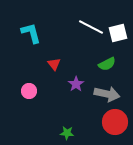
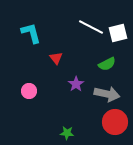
red triangle: moved 2 px right, 6 px up
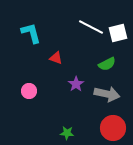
red triangle: rotated 32 degrees counterclockwise
red circle: moved 2 px left, 6 px down
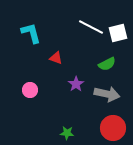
pink circle: moved 1 px right, 1 px up
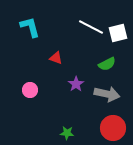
cyan L-shape: moved 1 px left, 6 px up
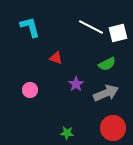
gray arrow: moved 1 px left, 1 px up; rotated 35 degrees counterclockwise
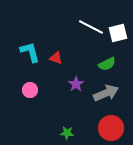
cyan L-shape: moved 25 px down
red circle: moved 2 px left
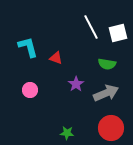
white line: rotated 35 degrees clockwise
cyan L-shape: moved 2 px left, 5 px up
green semicircle: rotated 36 degrees clockwise
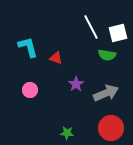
green semicircle: moved 9 px up
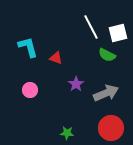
green semicircle: rotated 18 degrees clockwise
